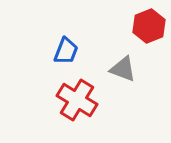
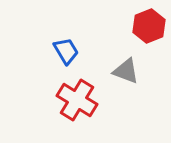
blue trapezoid: rotated 52 degrees counterclockwise
gray triangle: moved 3 px right, 2 px down
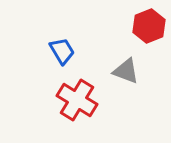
blue trapezoid: moved 4 px left
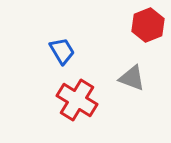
red hexagon: moved 1 px left, 1 px up
gray triangle: moved 6 px right, 7 px down
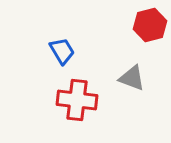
red hexagon: moved 2 px right; rotated 8 degrees clockwise
red cross: rotated 24 degrees counterclockwise
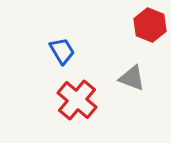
red hexagon: rotated 24 degrees counterclockwise
red cross: rotated 33 degrees clockwise
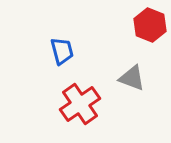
blue trapezoid: rotated 16 degrees clockwise
red cross: moved 3 px right, 4 px down; rotated 15 degrees clockwise
